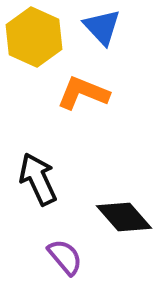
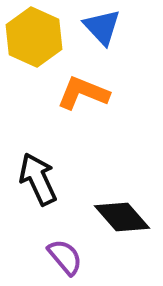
black diamond: moved 2 px left
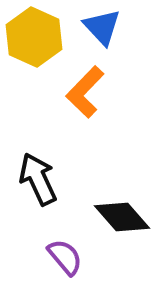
orange L-shape: moved 2 px right, 1 px up; rotated 68 degrees counterclockwise
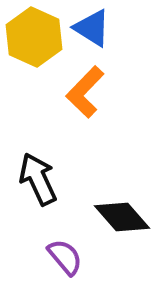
blue triangle: moved 10 px left, 1 px down; rotated 15 degrees counterclockwise
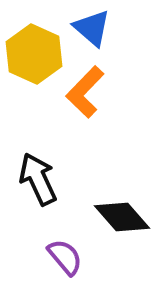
blue triangle: rotated 9 degrees clockwise
yellow hexagon: moved 17 px down
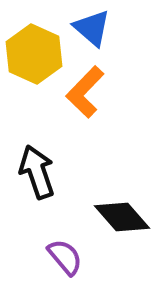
black arrow: moved 1 px left, 7 px up; rotated 6 degrees clockwise
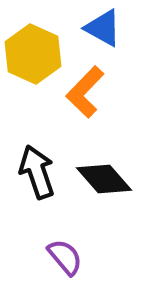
blue triangle: moved 11 px right; rotated 12 degrees counterclockwise
yellow hexagon: moved 1 px left
black diamond: moved 18 px left, 38 px up
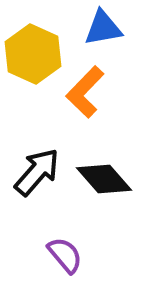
blue triangle: rotated 39 degrees counterclockwise
black arrow: rotated 60 degrees clockwise
purple semicircle: moved 2 px up
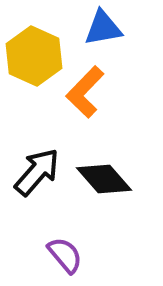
yellow hexagon: moved 1 px right, 2 px down
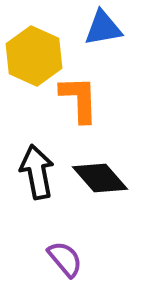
orange L-shape: moved 6 px left, 7 px down; rotated 134 degrees clockwise
black arrow: rotated 52 degrees counterclockwise
black diamond: moved 4 px left, 1 px up
purple semicircle: moved 4 px down
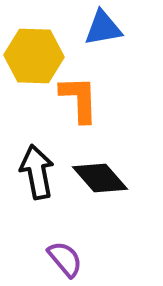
yellow hexagon: rotated 22 degrees counterclockwise
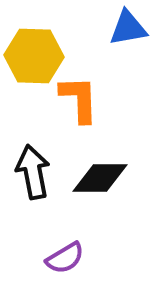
blue triangle: moved 25 px right
black arrow: moved 4 px left
black diamond: rotated 48 degrees counterclockwise
purple semicircle: moved 1 px up; rotated 99 degrees clockwise
